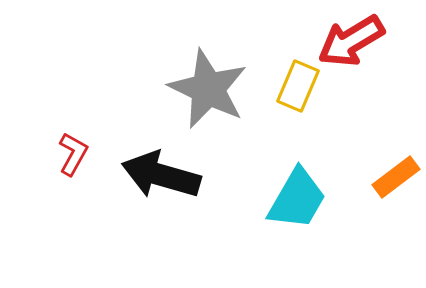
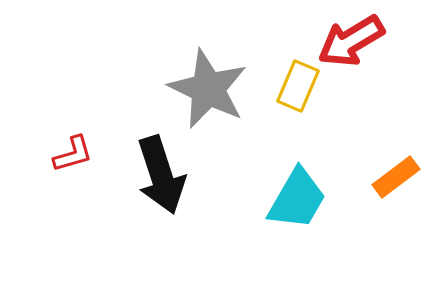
red L-shape: rotated 45 degrees clockwise
black arrow: rotated 124 degrees counterclockwise
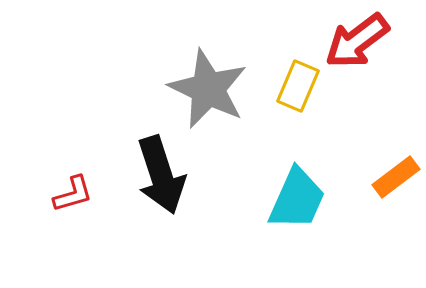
red arrow: moved 6 px right; rotated 6 degrees counterclockwise
red L-shape: moved 40 px down
cyan trapezoid: rotated 6 degrees counterclockwise
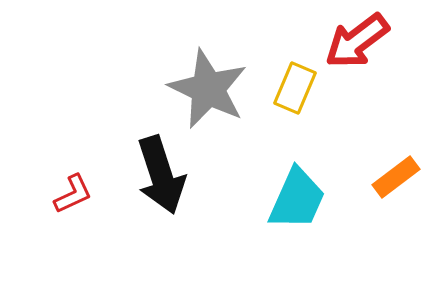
yellow rectangle: moved 3 px left, 2 px down
red L-shape: rotated 9 degrees counterclockwise
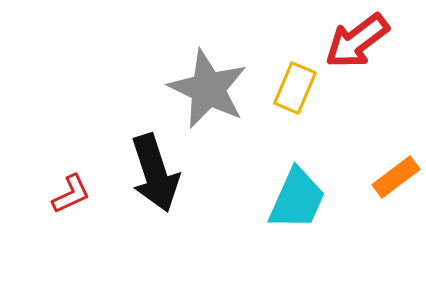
black arrow: moved 6 px left, 2 px up
red L-shape: moved 2 px left
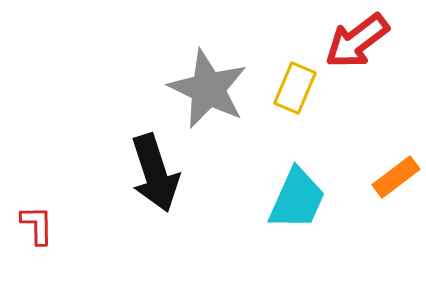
red L-shape: moved 34 px left, 31 px down; rotated 66 degrees counterclockwise
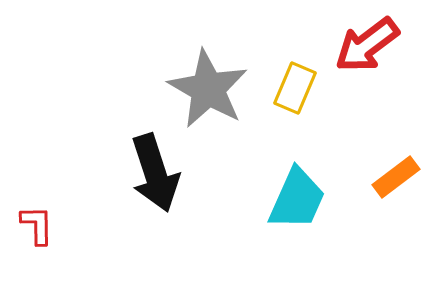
red arrow: moved 10 px right, 4 px down
gray star: rotated 4 degrees clockwise
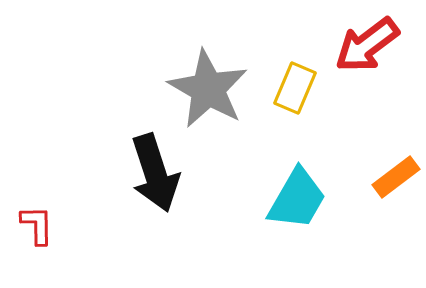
cyan trapezoid: rotated 6 degrees clockwise
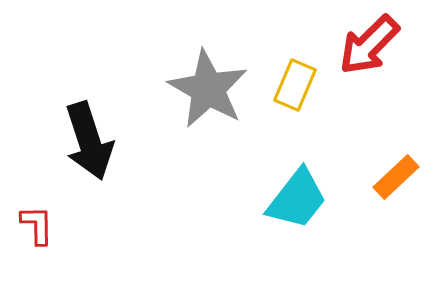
red arrow: moved 2 px right; rotated 8 degrees counterclockwise
yellow rectangle: moved 3 px up
black arrow: moved 66 px left, 32 px up
orange rectangle: rotated 6 degrees counterclockwise
cyan trapezoid: rotated 8 degrees clockwise
